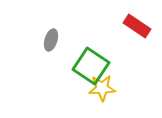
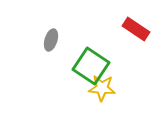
red rectangle: moved 1 px left, 3 px down
yellow star: rotated 8 degrees clockwise
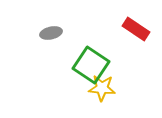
gray ellipse: moved 7 px up; rotated 60 degrees clockwise
green square: moved 1 px up
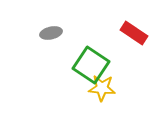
red rectangle: moved 2 px left, 4 px down
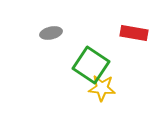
red rectangle: rotated 24 degrees counterclockwise
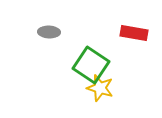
gray ellipse: moved 2 px left, 1 px up; rotated 15 degrees clockwise
yellow star: moved 2 px left; rotated 12 degrees clockwise
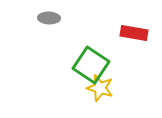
gray ellipse: moved 14 px up
